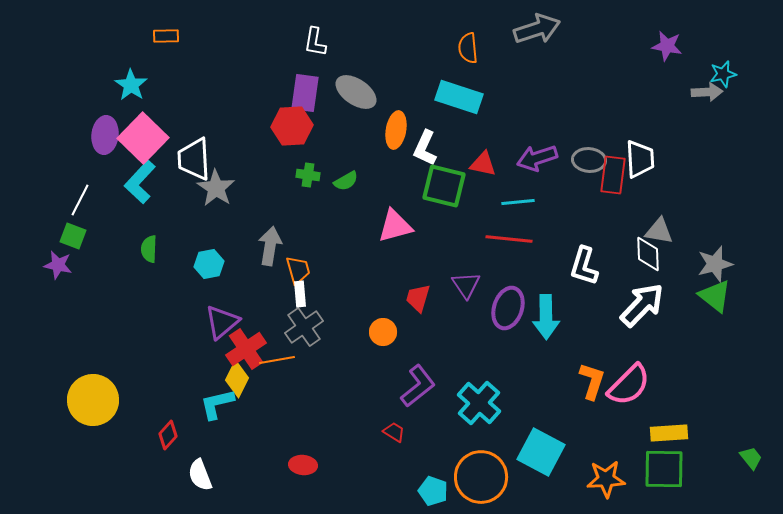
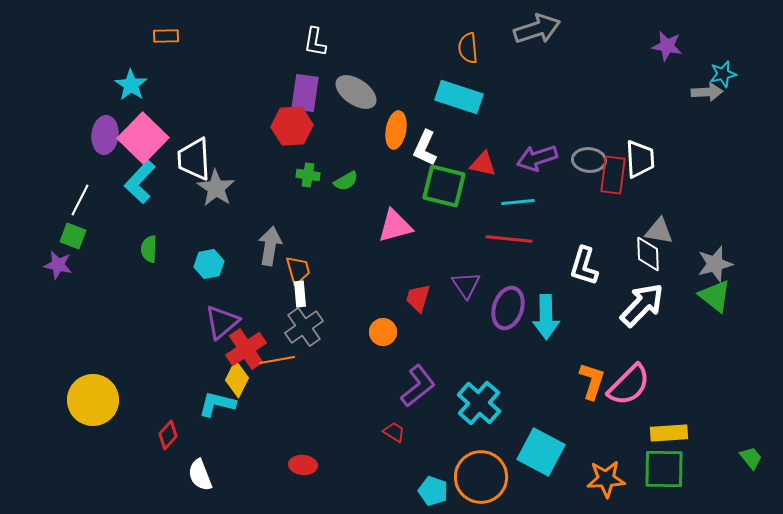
cyan L-shape at (217, 404): rotated 27 degrees clockwise
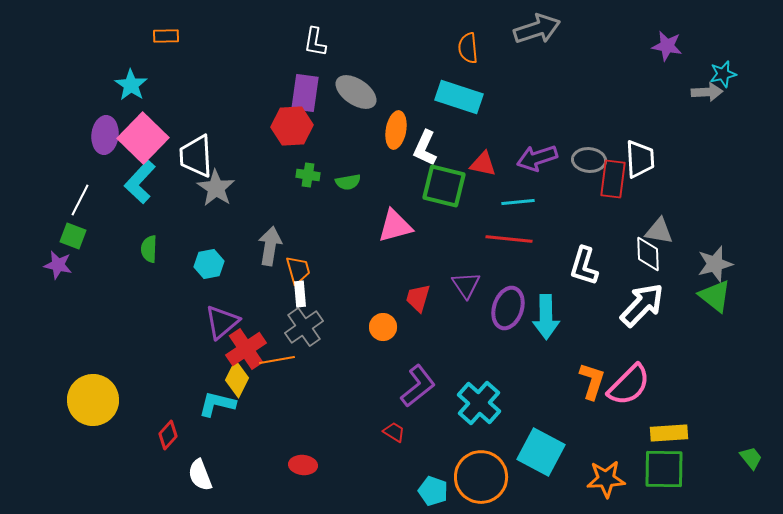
white trapezoid at (194, 159): moved 2 px right, 3 px up
red rectangle at (613, 175): moved 4 px down
green semicircle at (346, 181): moved 2 px right, 1 px down; rotated 20 degrees clockwise
orange circle at (383, 332): moved 5 px up
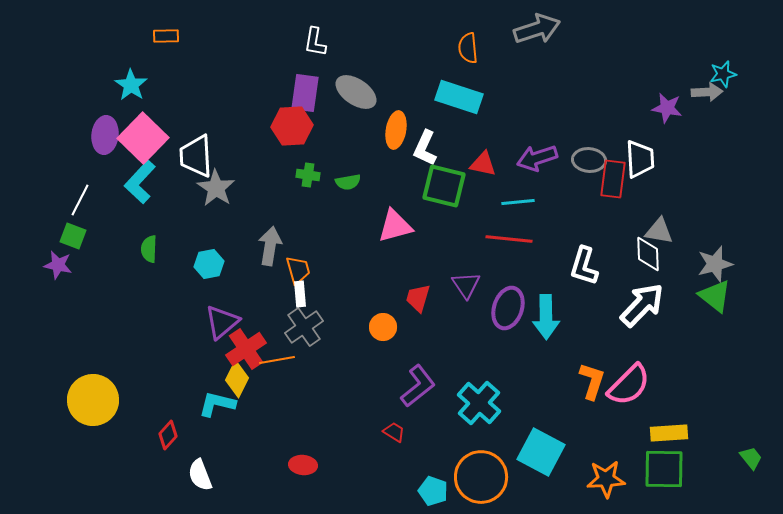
purple star at (667, 46): moved 62 px down
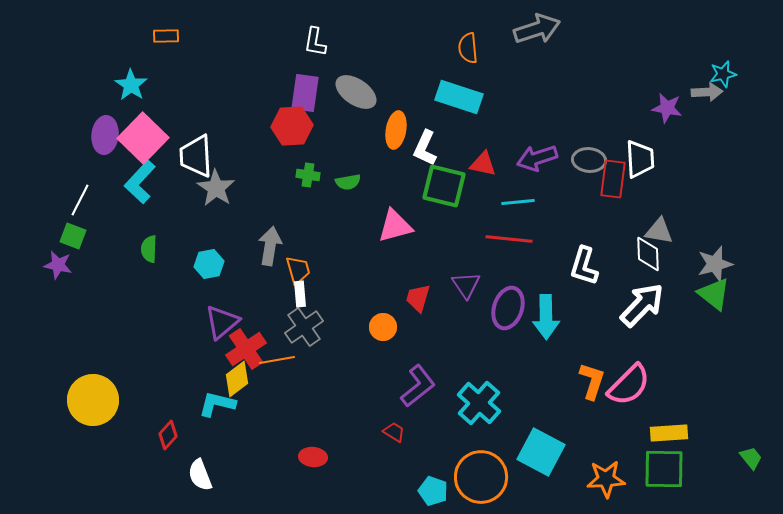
green triangle at (715, 296): moved 1 px left, 2 px up
yellow diamond at (237, 379): rotated 27 degrees clockwise
red ellipse at (303, 465): moved 10 px right, 8 px up
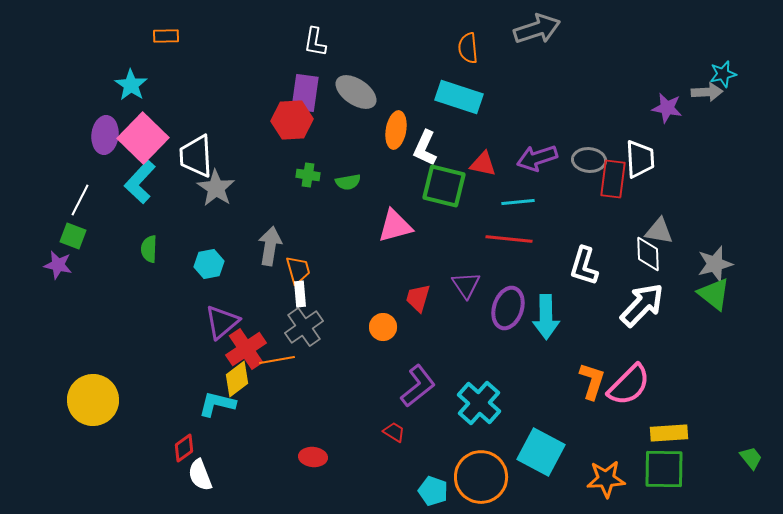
red hexagon at (292, 126): moved 6 px up
red diamond at (168, 435): moved 16 px right, 13 px down; rotated 12 degrees clockwise
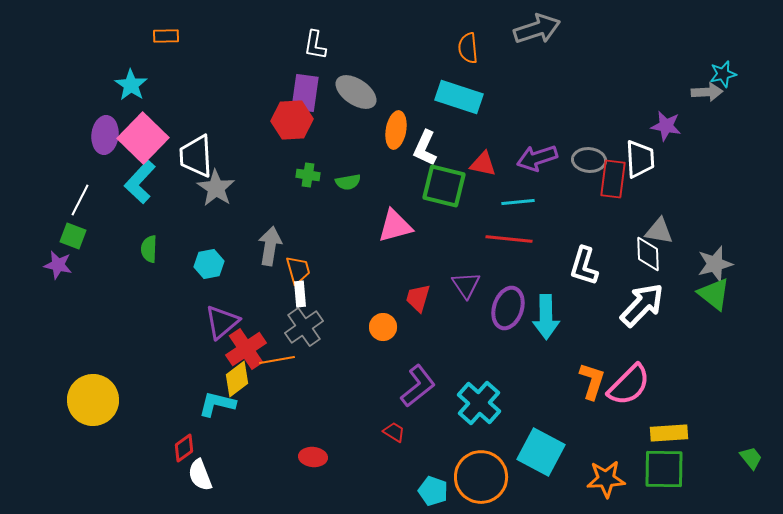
white L-shape at (315, 42): moved 3 px down
purple star at (667, 108): moved 1 px left, 18 px down
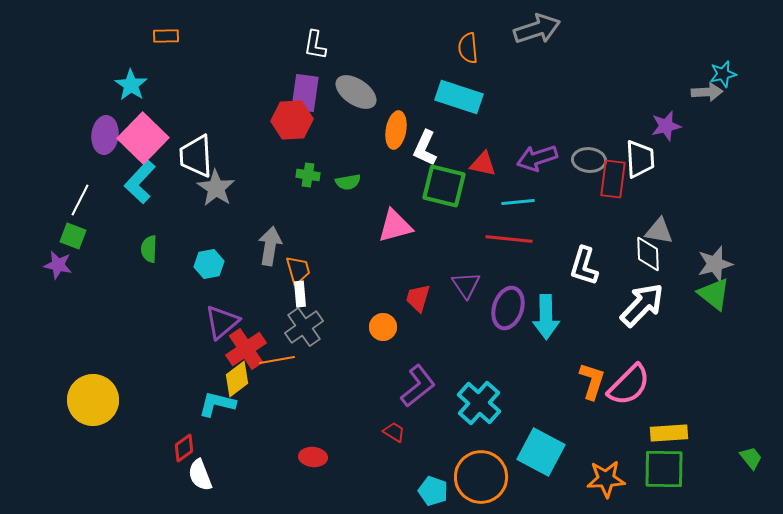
purple star at (666, 126): rotated 24 degrees counterclockwise
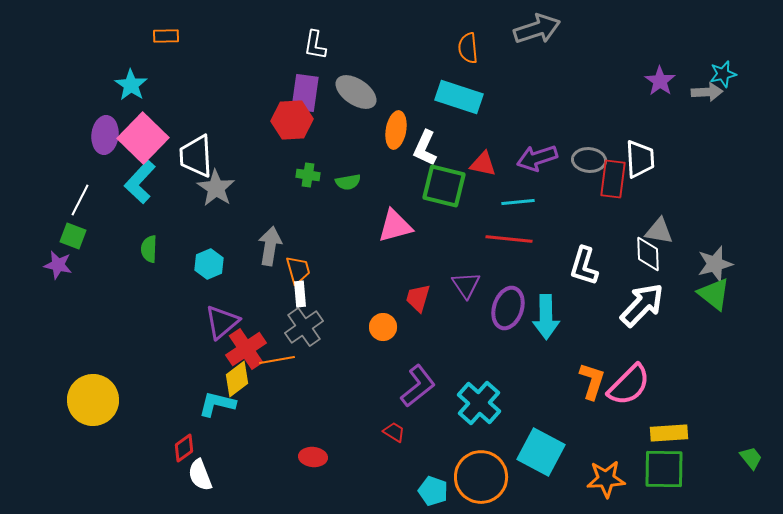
purple star at (666, 126): moved 6 px left, 45 px up; rotated 24 degrees counterclockwise
cyan hexagon at (209, 264): rotated 12 degrees counterclockwise
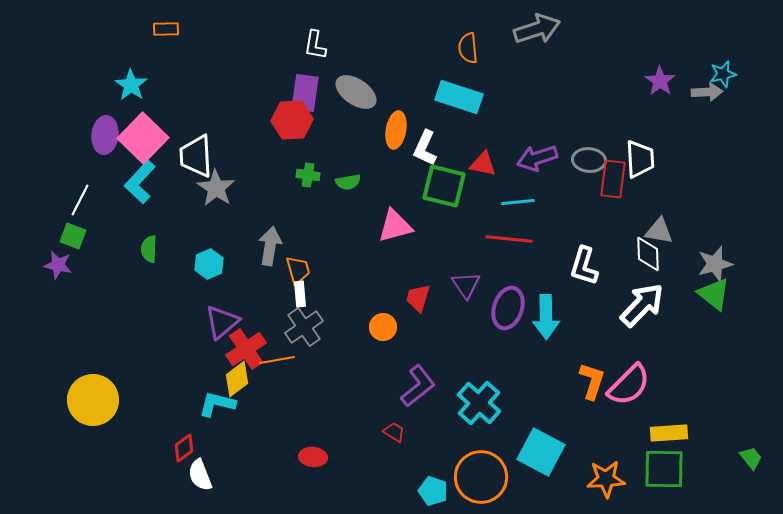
orange rectangle at (166, 36): moved 7 px up
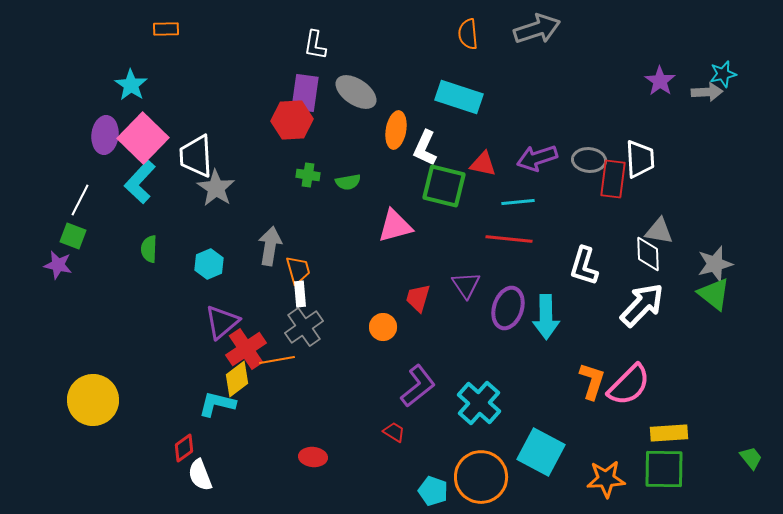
orange semicircle at (468, 48): moved 14 px up
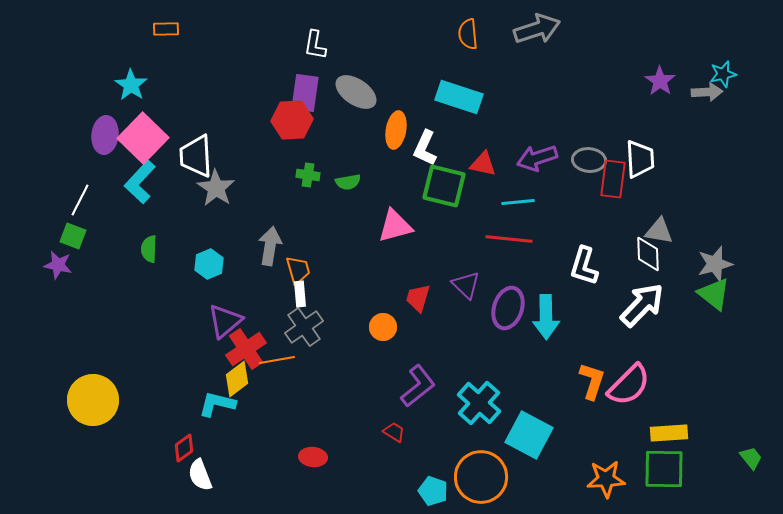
purple triangle at (466, 285): rotated 12 degrees counterclockwise
purple triangle at (222, 322): moved 3 px right, 1 px up
cyan square at (541, 452): moved 12 px left, 17 px up
